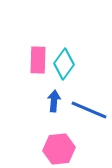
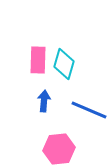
cyan diamond: rotated 20 degrees counterclockwise
blue arrow: moved 10 px left
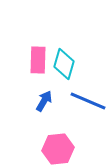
blue arrow: rotated 25 degrees clockwise
blue line: moved 1 px left, 9 px up
pink hexagon: moved 1 px left
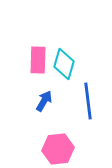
blue line: rotated 60 degrees clockwise
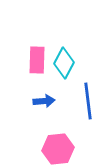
pink rectangle: moved 1 px left
cyan diamond: moved 1 px up; rotated 12 degrees clockwise
blue arrow: rotated 55 degrees clockwise
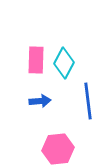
pink rectangle: moved 1 px left
blue arrow: moved 4 px left
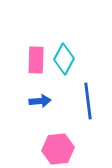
cyan diamond: moved 4 px up
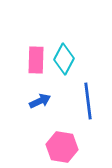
blue arrow: rotated 20 degrees counterclockwise
pink hexagon: moved 4 px right, 2 px up; rotated 16 degrees clockwise
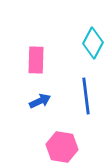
cyan diamond: moved 29 px right, 16 px up
blue line: moved 2 px left, 5 px up
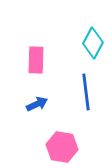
blue line: moved 4 px up
blue arrow: moved 3 px left, 3 px down
